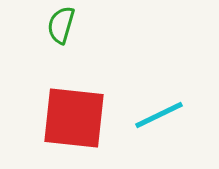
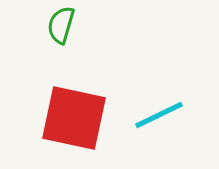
red square: rotated 6 degrees clockwise
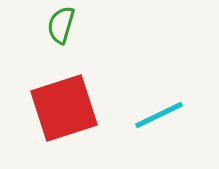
red square: moved 10 px left, 10 px up; rotated 30 degrees counterclockwise
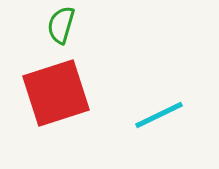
red square: moved 8 px left, 15 px up
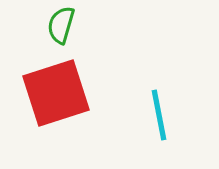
cyan line: rotated 75 degrees counterclockwise
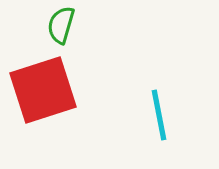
red square: moved 13 px left, 3 px up
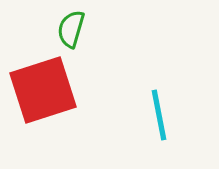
green semicircle: moved 10 px right, 4 px down
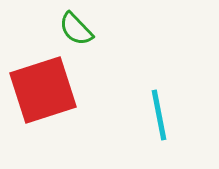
green semicircle: moved 5 px right; rotated 60 degrees counterclockwise
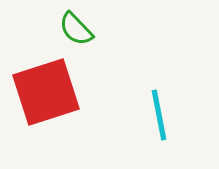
red square: moved 3 px right, 2 px down
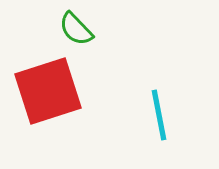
red square: moved 2 px right, 1 px up
